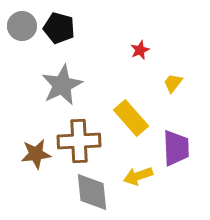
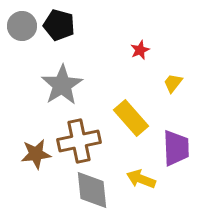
black pentagon: moved 3 px up
gray star: rotated 6 degrees counterclockwise
brown cross: rotated 9 degrees counterclockwise
yellow arrow: moved 3 px right, 3 px down; rotated 40 degrees clockwise
gray diamond: moved 2 px up
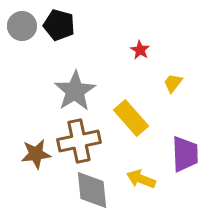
red star: rotated 18 degrees counterclockwise
gray star: moved 13 px right, 6 px down
purple trapezoid: moved 9 px right, 6 px down
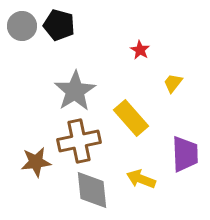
brown star: moved 8 px down
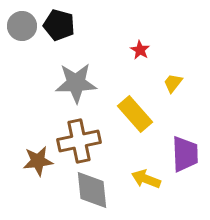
gray star: moved 1 px right, 8 px up; rotated 30 degrees clockwise
yellow rectangle: moved 4 px right, 4 px up
brown star: moved 2 px right, 1 px up
yellow arrow: moved 5 px right
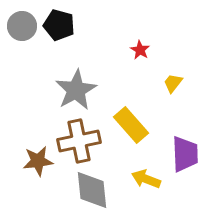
gray star: moved 7 px down; rotated 27 degrees counterclockwise
yellow rectangle: moved 4 px left, 11 px down
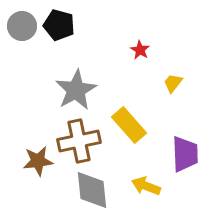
yellow rectangle: moved 2 px left
yellow arrow: moved 7 px down
